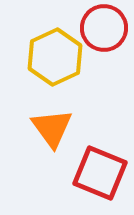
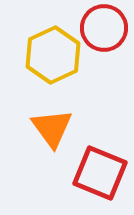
yellow hexagon: moved 2 px left, 2 px up
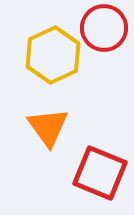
orange triangle: moved 4 px left, 1 px up
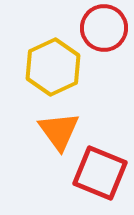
yellow hexagon: moved 12 px down
orange triangle: moved 11 px right, 4 px down
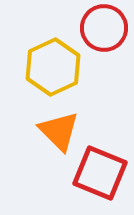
orange triangle: rotated 9 degrees counterclockwise
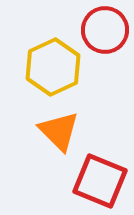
red circle: moved 1 px right, 2 px down
red square: moved 8 px down
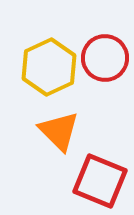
red circle: moved 28 px down
yellow hexagon: moved 4 px left
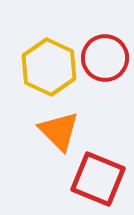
yellow hexagon: rotated 10 degrees counterclockwise
red square: moved 2 px left, 2 px up
